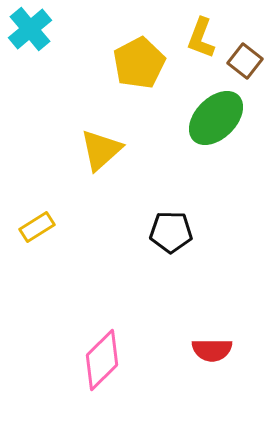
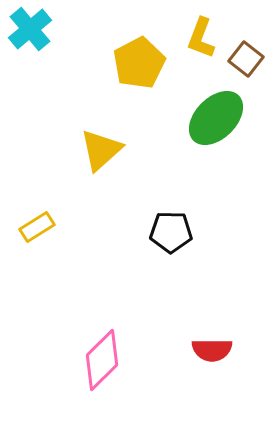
brown square: moved 1 px right, 2 px up
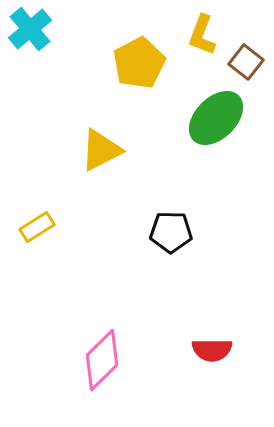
yellow L-shape: moved 1 px right, 3 px up
brown square: moved 3 px down
yellow triangle: rotated 15 degrees clockwise
